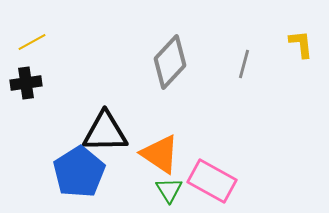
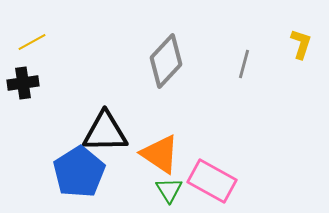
yellow L-shape: rotated 24 degrees clockwise
gray diamond: moved 4 px left, 1 px up
black cross: moved 3 px left
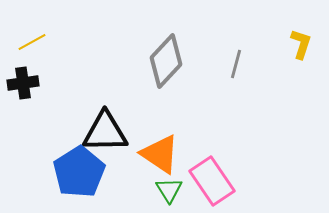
gray line: moved 8 px left
pink rectangle: rotated 27 degrees clockwise
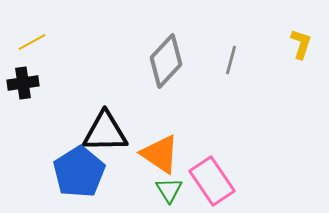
gray line: moved 5 px left, 4 px up
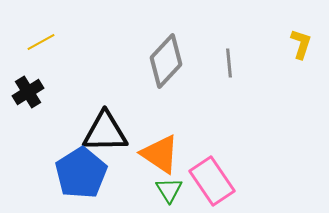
yellow line: moved 9 px right
gray line: moved 2 px left, 3 px down; rotated 20 degrees counterclockwise
black cross: moved 5 px right, 9 px down; rotated 24 degrees counterclockwise
blue pentagon: moved 2 px right, 1 px down
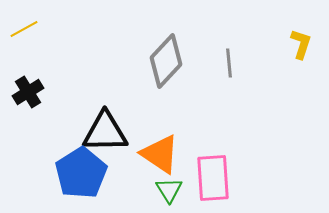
yellow line: moved 17 px left, 13 px up
pink rectangle: moved 1 px right, 3 px up; rotated 30 degrees clockwise
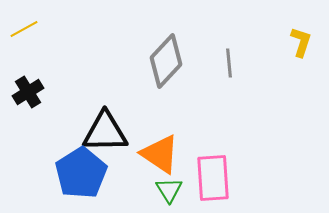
yellow L-shape: moved 2 px up
